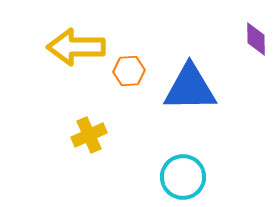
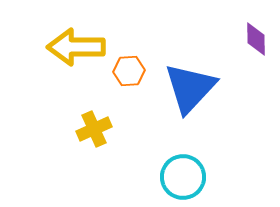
blue triangle: rotated 46 degrees counterclockwise
yellow cross: moved 5 px right, 6 px up
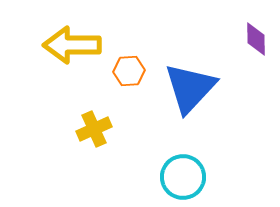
yellow arrow: moved 4 px left, 2 px up
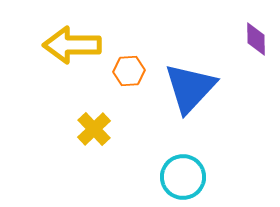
yellow cross: rotated 20 degrees counterclockwise
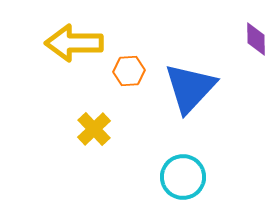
yellow arrow: moved 2 px right, 2 px up
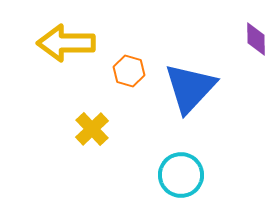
yellow arrow: moved 8 px left
orange hexagon: rotated 20 degrees clockwise
yellow cross: moved 2 px left
cyan circle: moved 2 px left, 2 px up
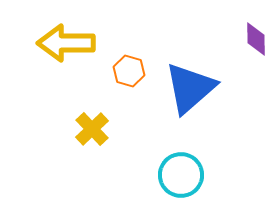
blue triangle: rotated 6 degrees clockwise
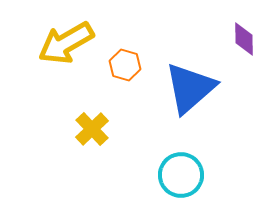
purple diamond: moved 12 px left
yellow arrow: rotated 30 degrees counterclockwise
orange hexagon: moved 4 px left, 6 px up
